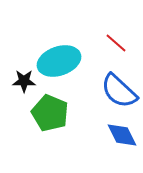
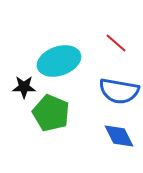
black star: moved 6 px down
blue semicircle: rotated 33 degrees counterclockwise
green pentagon: moved 1 px right
blue diamond: moved 3 px left, 1 px down
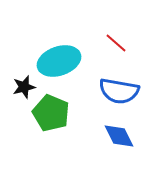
black star: rotated 15 degrees counterclockwise
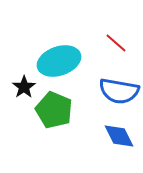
black star: rotated 20 degrees counterclockwise
green pentagon: moved 3 px right, 3 px up
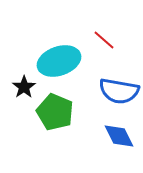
red line: moved 12 px left, 3 px up
green pentagon: moved 1 px right, 2 px down
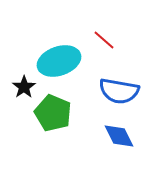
green pentagon: moved 2 px left, 1 px down
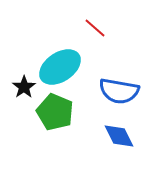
red line: moved 9 px left, 12 px up
cyan ellipse: moved 1 px right, 6 px down; rotated 15 degrees counterclockwise
green pentagon: moved 2 px right, 1 px up
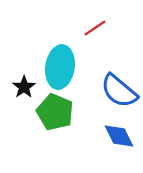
red line: rotated 75 degrees counterclockwise
cyan ellipse: rotated 48 degrees counterclockwise
blue semicircle: rotated 30 degrees clockwise
